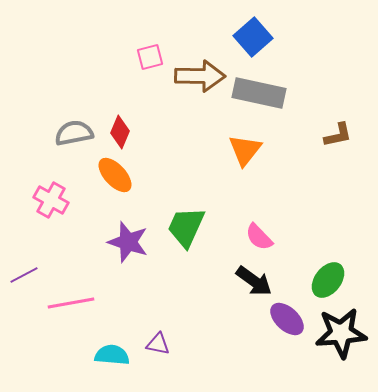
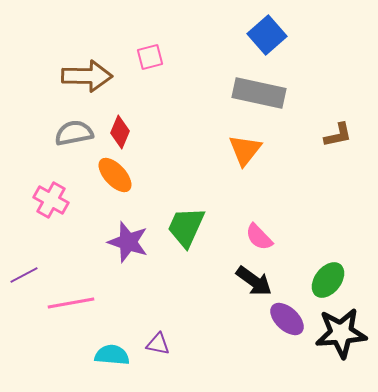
blue square: moved 14 px right, 2 px up
brown arrow: moved 113 px left
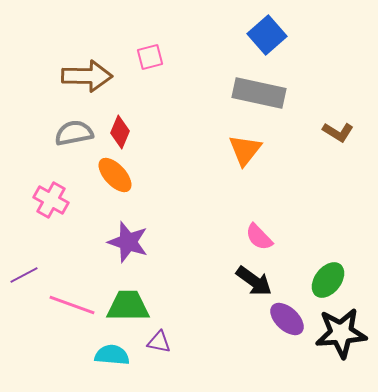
brown L-shape: moved 3 px up; rotated 44 degrees clockwise
green trapezoid: moved 58 px left, 79 px down; rotated 66 degrees clockwise
pink line: moved 1 px right, 2 px down; rotated 30 degrees clockwise
purple triangle: moved 1 px right, 2 px up
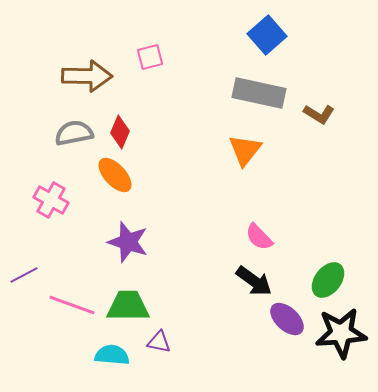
brown L-shape: moved 19 px left, 18 px up
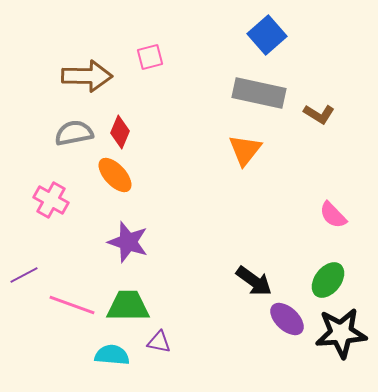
pink semicircle: moved 74 px right, 22 px up
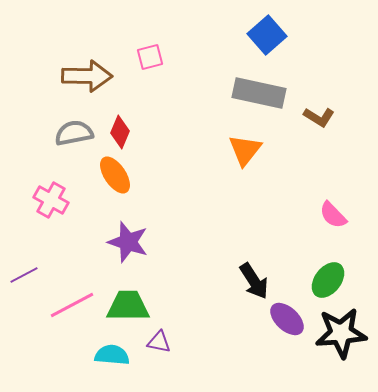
brown L-shape: moved 3 px down
orange ellipse: rotated 9 degrees clockwise
black arrow: rotated 21 degrees clockwise
pink line: rotated 48 degrees counterclockwise
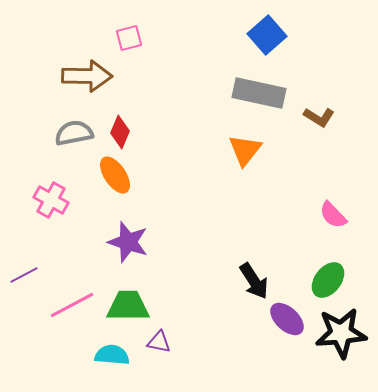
pink square: moved 21 px left, 19 px up
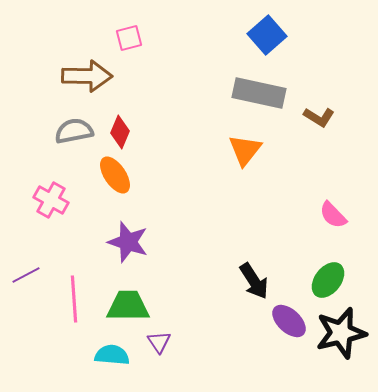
gray semicircle: moved 2 px up
purple line: moved 2 px right
pink line: moved 2 px right, 6 px up; rotated 66 degrees counterclockwise
purple ellipse: moved 2 px right, 2 px down
black star: rotated 9 degrees counterclockwise
purple triangle: rotated 45 degrees clockwise
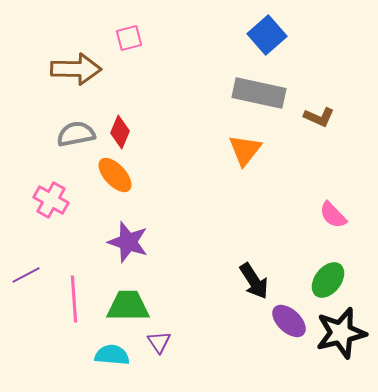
brown arrow: moved 11 px left, 7 px up
brown L-shape: rotated 8 degrees counterclockwise
gray semicircle: moved 2 px right, 3 px down
orange ellipse: rotated 9 degrees counterclockwise
